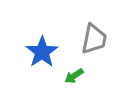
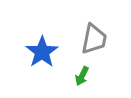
green arrow: moved 8 px right; rotated 30 degrees counterclockwise
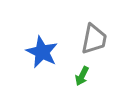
blue star: rotated 12 degrees counterclockwise
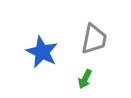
green arrow: moved 3 px right, 3 px down
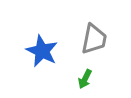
blue star: moved 1 px up
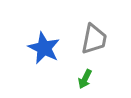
blue star: moved 2 px right, 3 px up
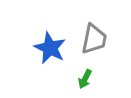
blue star: moved 6 px right
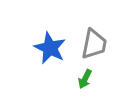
gray trapezoid: moved 5 px down
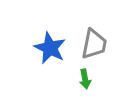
green arrow: rotated 36 degrees counterclockwise
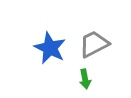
gray trapezoid: rotated 128 degrees counterclockwise
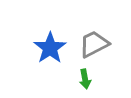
blue star: rotated 12 degrees clockwise
